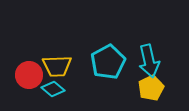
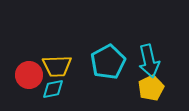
cyan diamond: rotated 50 degrees counterclockwise
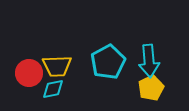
cyan arrow: rotated 8 degrees clockwise
red circle: moved 2 px up
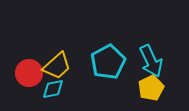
cyan arrow: moved 2 px right; rotated 20 degrees counterclockwise
yellow trapezoid: rotated 40 degrees counterclockwise
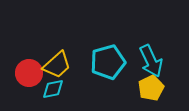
cyan pentagon: rotated 12 degrees clockwise
yellow trapezoid: moved 1 px up
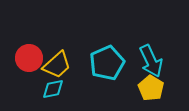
cyan pentagon: moved 1 px left, 1 px down; rotated 8 degrees counterclockwise
red circle: moved 15 px up
yellow pentagon: rotated 15 degrees counterclockwise
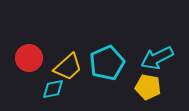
cyan arrow: moved 6 px right, 3 px up; rotated 88 degrees clockwise
yellow trapezoid: moved 11 px right, 2 px down
yellow pentagon: moved 3 px left, 1 px up; rotated 20 degrees counterclockwise
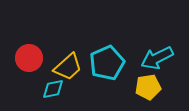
yellow pentagon: rotated 20 degrees counterclockwise
